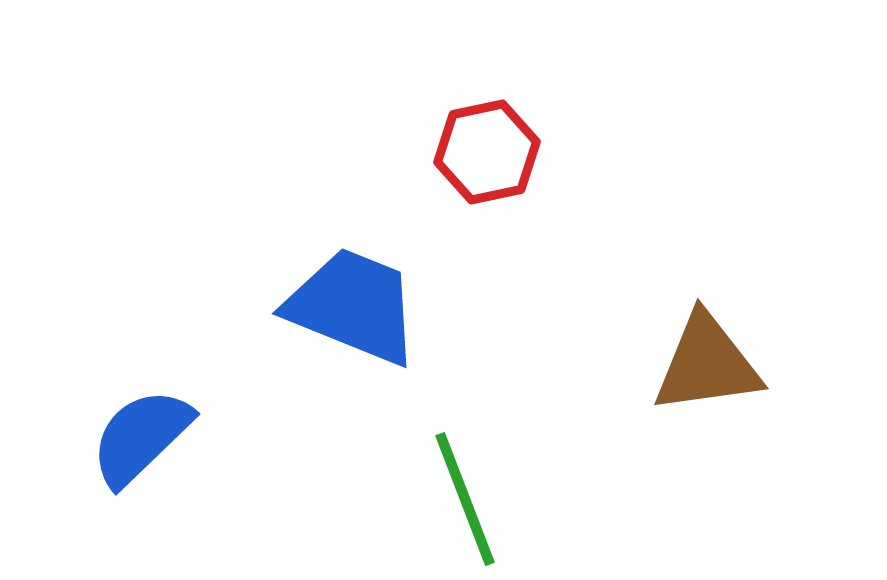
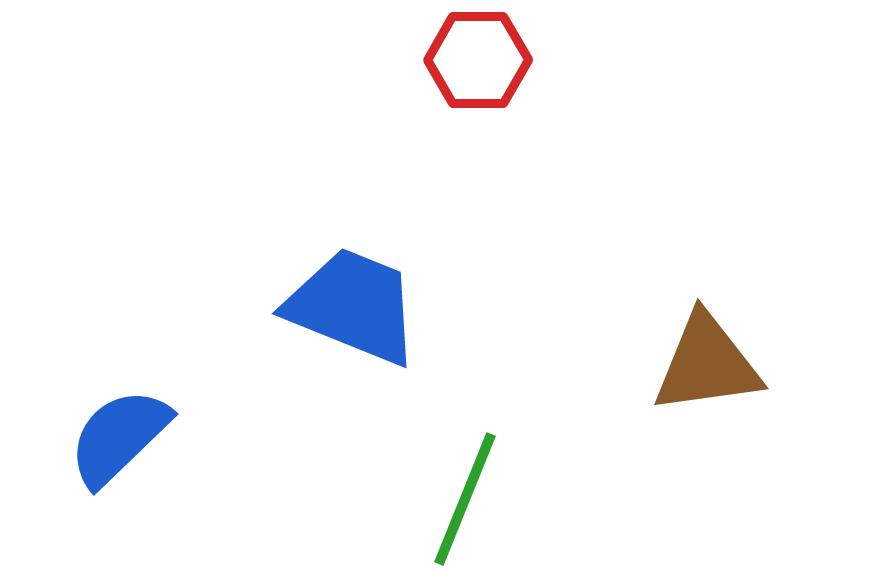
red hexagon: moved 9 px left, 92 px up; rotated 12 degrees clockwise
blue semicircle: moved 22 px left
green line: rotated 43 degrees clockwise
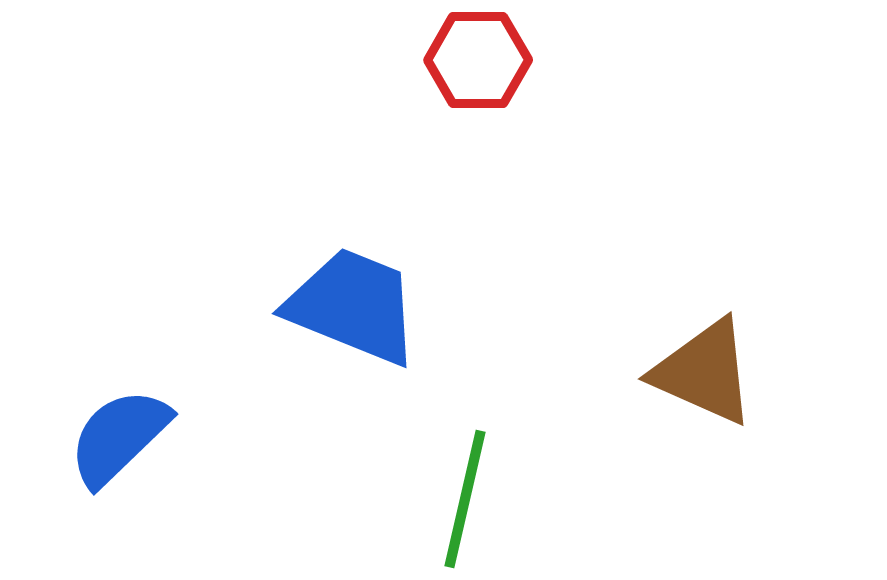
brown triangle: moved 3 px left, 8 px down; rotated 32 degrees clockwise
green line: rotated 9 degrees counterclockwise
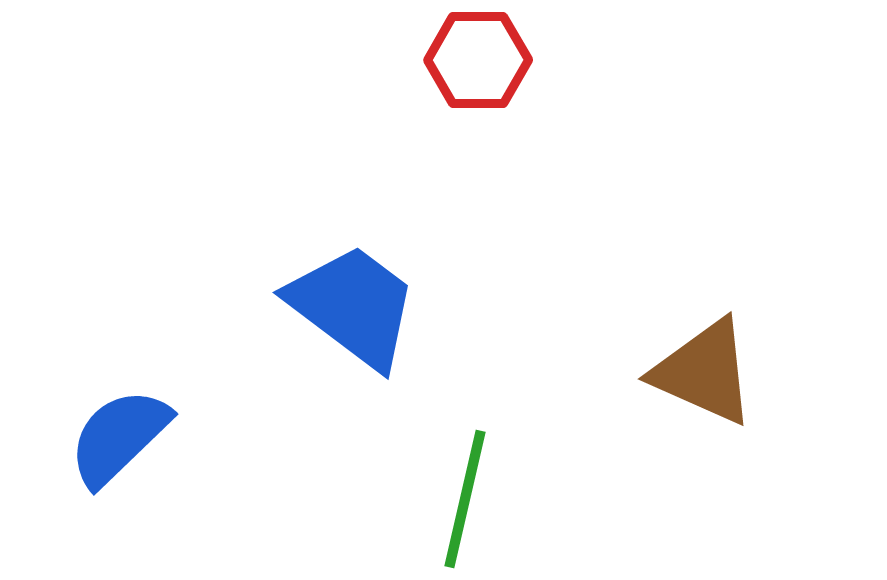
blue trapezoid: rotated 15 degrees clockwise
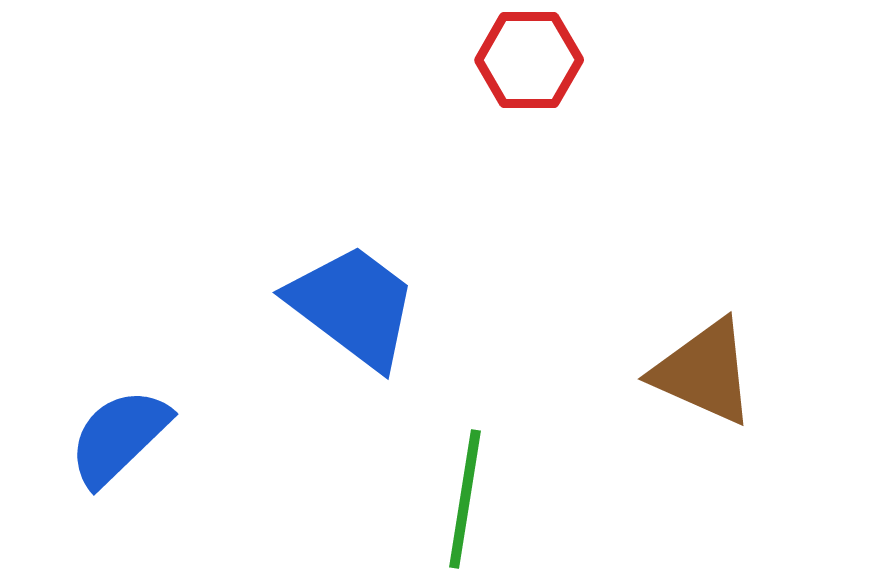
red hexagon: moved 51 px right
green line: rotated 4 degrees counterclockwise
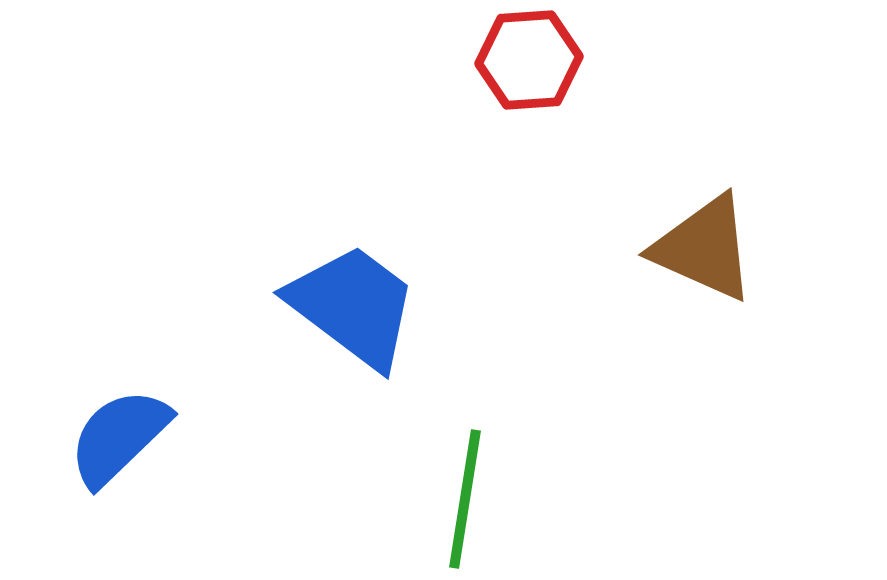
red hexagon: rotated 4 degrees counterclockwise
brown triangle: moved 124 px up
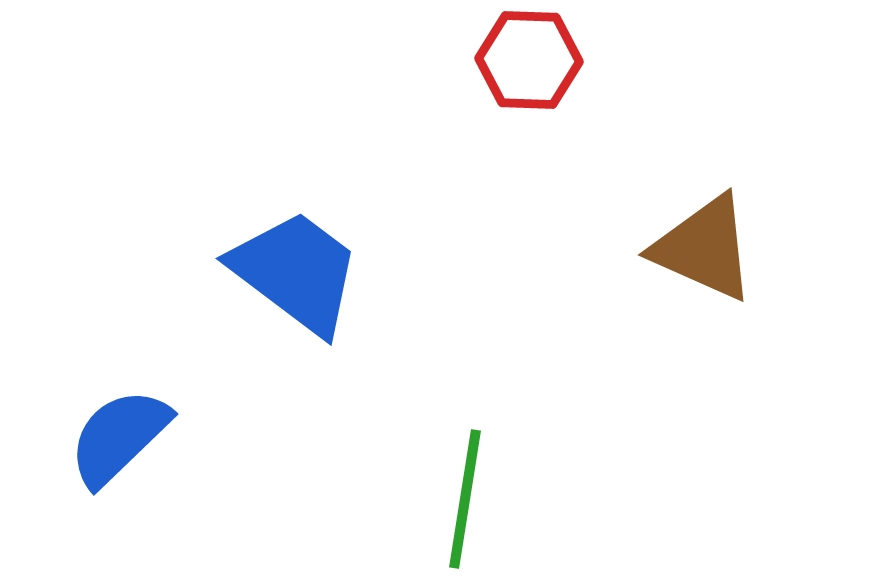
red hexagon: rotated 6 degrees clockwise
blue trapezoid: moved 57 px left, 34 px up
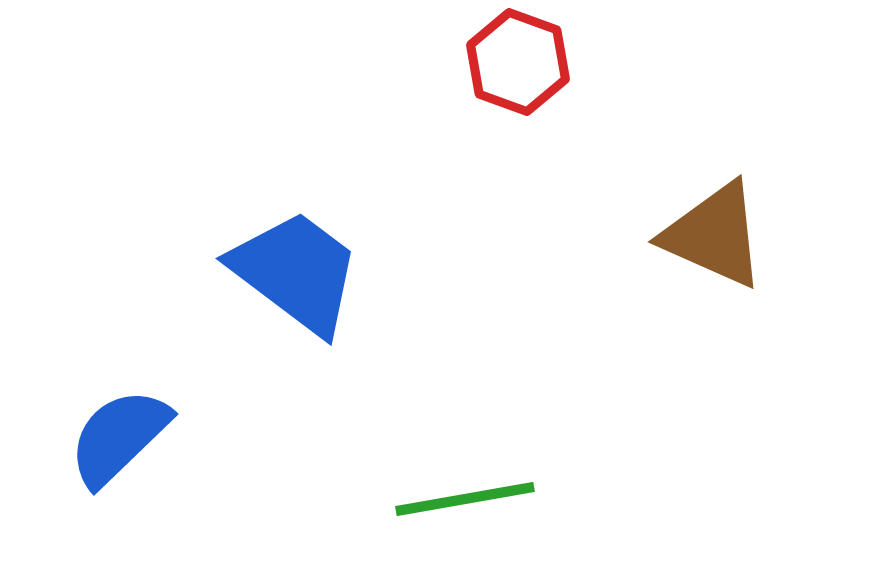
red hexagon: moved 11 px left, 2 px down; rotated 18 degrees clockwise
brown triangle: moved 10 px right, 13 px up
green line: rotated 71 degrees clockwise
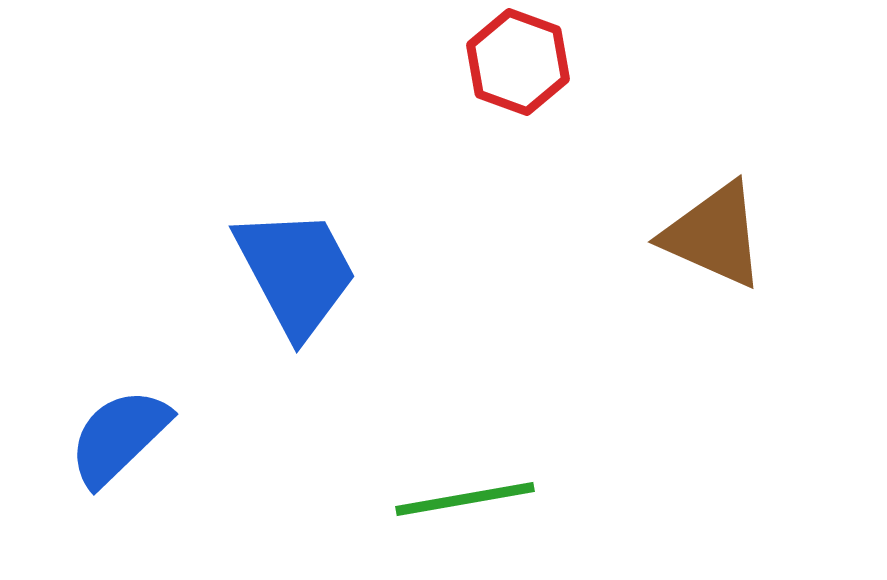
blue trapezoid: rotated 25 degrees clockwise
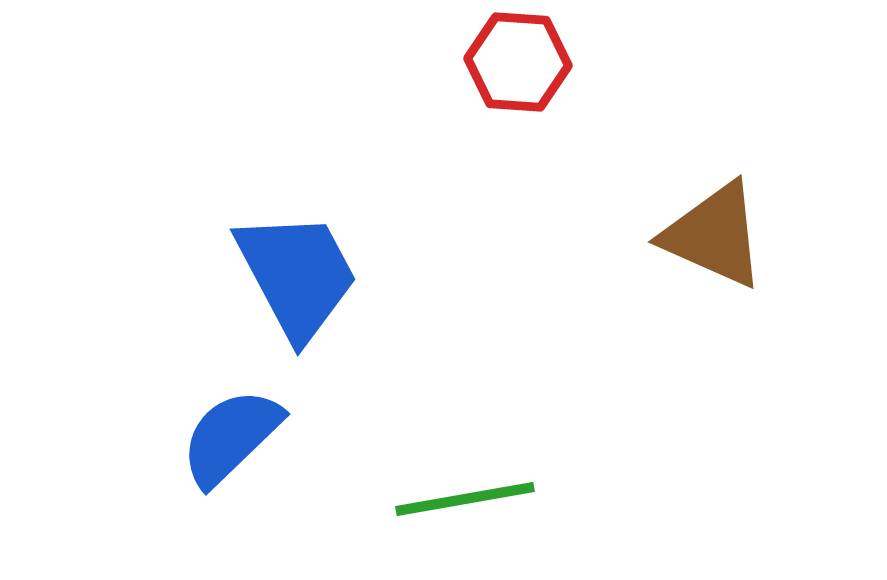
red hexagon: rotated 16 degrees counterclockwise
blue trapezoid: moved 1 px right, 3 px down
blue semicircle: moved 112 px right
